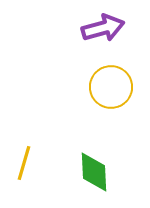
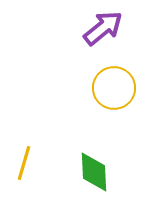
purple arrow: rotated 24 degrees counterclockwise
yellow circle: moved 3 px right, 1 px down
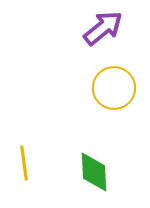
yellow line: rotated 24 degrees counterclockwise
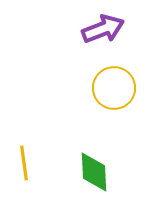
purple arrow: moved 1 px down; rotated 18 degrees clockwise
